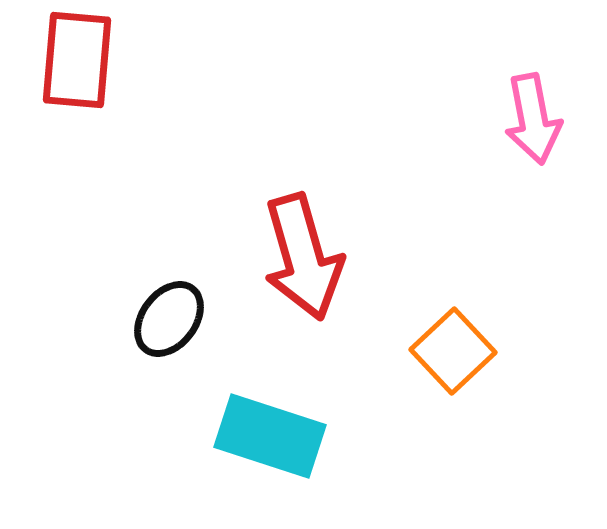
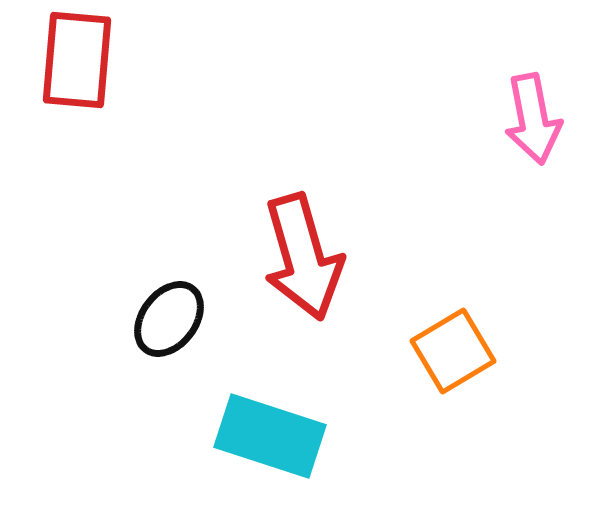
orange square: rotated 12 degrees clockwise
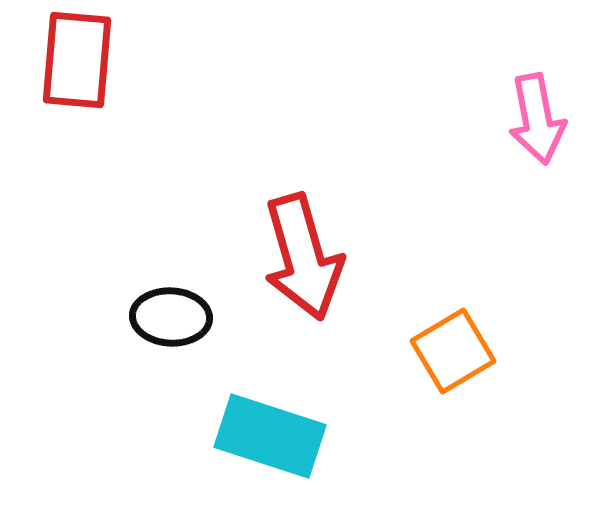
pink arrow: moved 4 px right
black ellipse: moved 2 px right, 2 px up; rotated 56 degrees clockwise
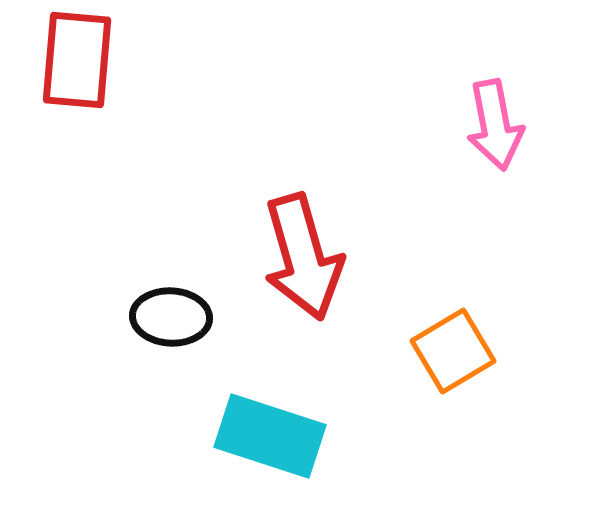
pink arrow: moved 42 px left, 6 px down
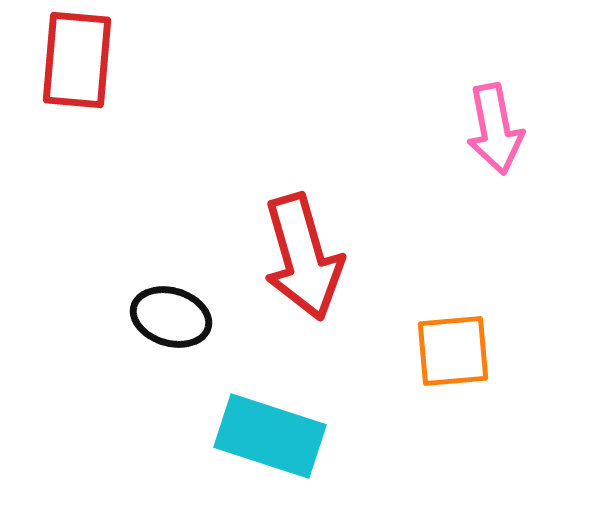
pink arrow: moved 4 px down
black ellipse: rotated 14 degrees clockwise
orange square: rotated 26 degrees clockwise
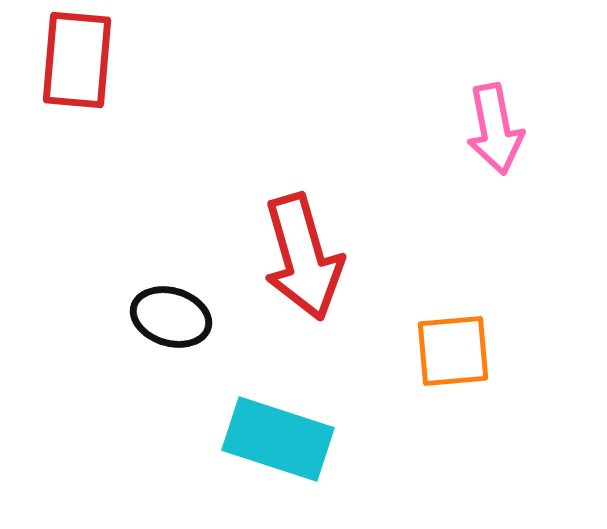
cyan rectangle: moved 8 px right, 3 px down
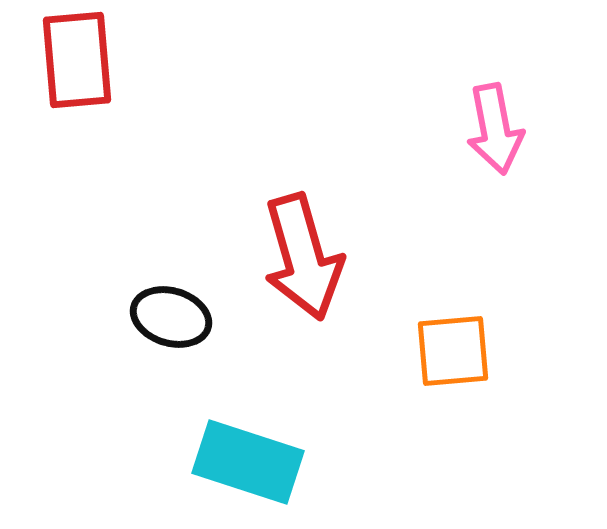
red rectangle: rotated 10 degrees counterclockwise
cyan rectangle: moved 30 px left, 23 px down
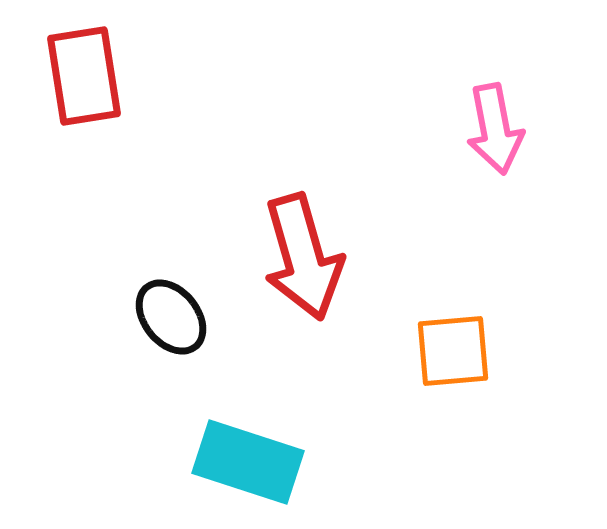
red rectangle: moved 7 px right, 16 px down; rotated 4 degrees counterclockwise
black ellipse: rotated 34 degrees clockwise
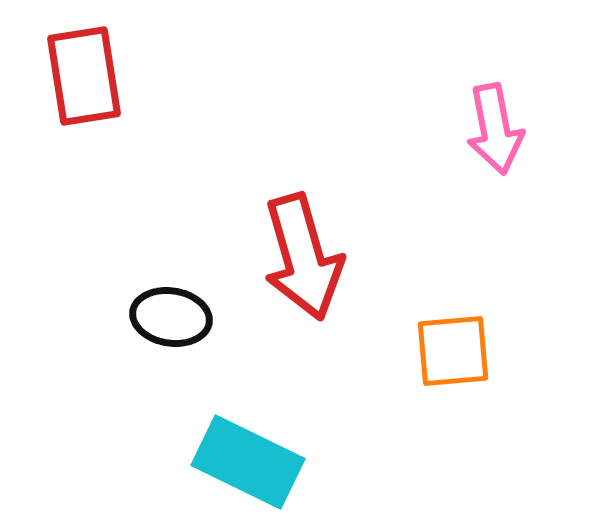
black ellipse: rotated 42 degrees counterclockwise
cyan rectangle: rotated 8 degrees clockwise
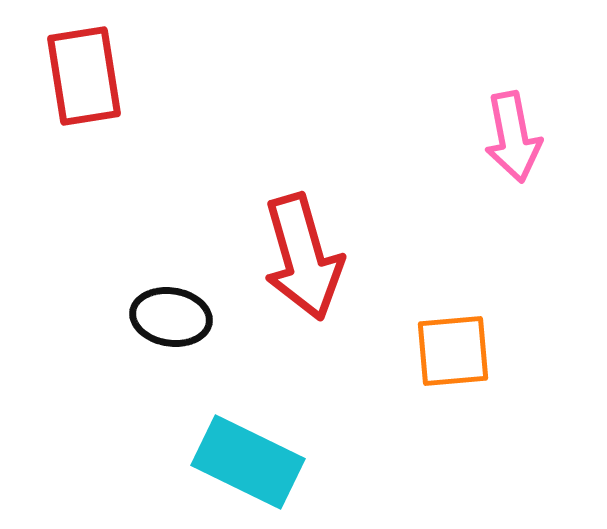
pink arrow: moved 18 px right, 8 px down
